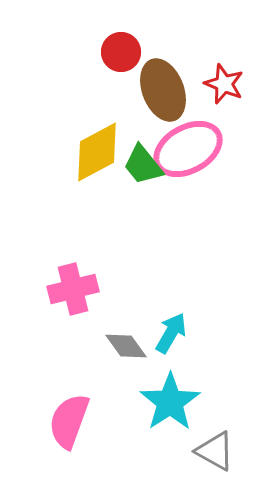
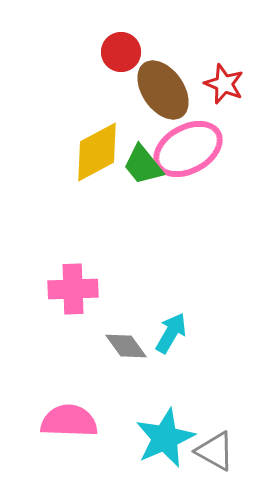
brown ellipse: rotated 14 degrees counterclockwise
pink cross: rotated 12 degrees clockwise
cyan star: moved 5 px left, 36 px down; rotated 10 degrees clockwise
pink semicircle: rotated 72 degrees clockwise
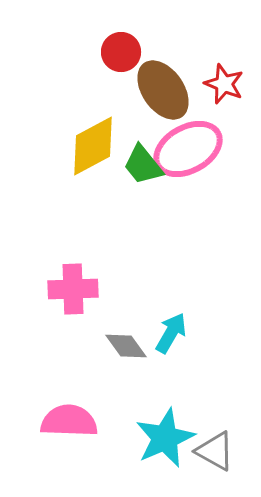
yellow diamond: moved 4 px left, 6 px up
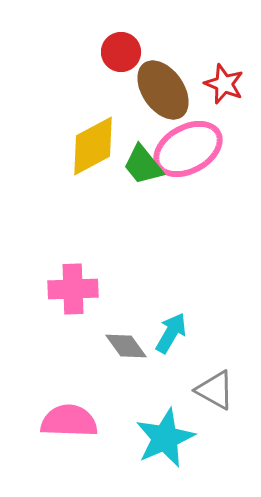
gray triangle: moved 61 px up
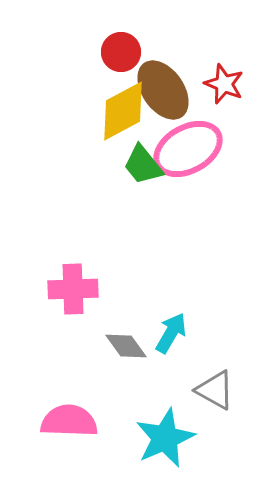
yellow diamond: moved 30 px right, 35 px up
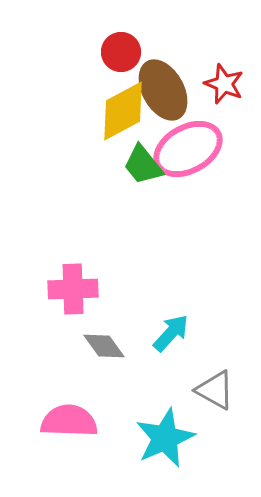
brown ellipse: rotated 6 degrees clockwise
cyan arrow: rotated 12 degrees clockwise
gray diamond: moved 22 px left
